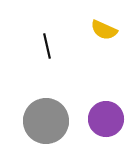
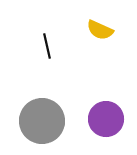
yellow semicircle: moved 4 px left
gray circle: moved 4 px left
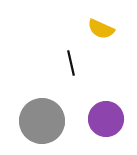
yellow semicircle: moved 1 px right, 1 px up
black line: moved 24 px right, 17 px down
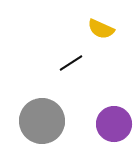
black line: rotated 70 degrees clockwise
purple circle: moved 8 px right, 5 px down
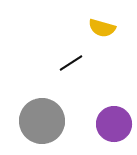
yellow semicircle: moved 1 px right, 1 px up; rotated 8 degrees counterclockwise
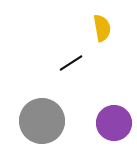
yellow semicircle: rotated 116 degrees counterclockwise
purple circle: moved 1 px up
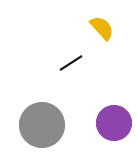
yellow semicircle: rotated 32 degrees counterclockwise
gray circle: moved 4 px down
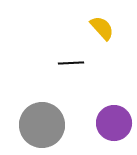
black line: rotated 30 degrees clockwise
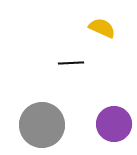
yellow semicircle: rotated 24 degrees counterclockwise
purple circle: moved 1 px down
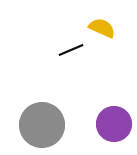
black line: moved 13 px up; rotated 20 degrees counterclockwise
